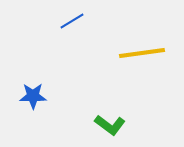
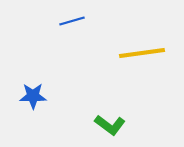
blue line: rotated 15 degrees clockwise
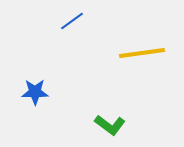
blue line: rotated 20 degrees counterclockwise
blue star: moved 2 px right, 4 px up
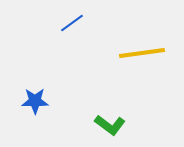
blue line: moved 2 px down
blue star: moved 9 px down
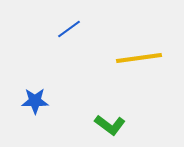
blue line: moved 3 px left, 6 px down
yellow line: moved 3 px left, 5 px down
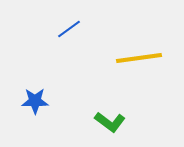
green L-shape: moved 3 px up
